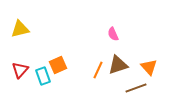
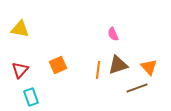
yellow triangle: rotated 24 degrees clockwise
orange line: rotated 18 degrees counterclockwise
cyan rectangle: moved 12 px left, 21 px down
brown line: moved 1 px right
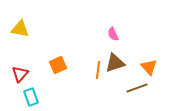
brown triangle: moved 3 px left, 2 px up
red triangle: moved 4 px down
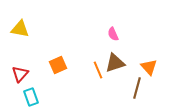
orange line: rotated 30 degrees counterclockwise
brown line: rotated 55 degrees counterclockwise
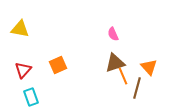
orange line: moved 25 px right, 6 px down
red triangle: moved 3 px right, 4 px up
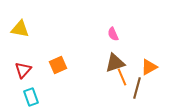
orange triangle: rotated 42 degrees clockwise
orange line: moved 1 px left, 1 px down
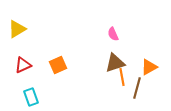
yellow triangle: moved 3 px left; rotated 42 degrees counterclockwise
red triangle: moved 5 px up; rotated 24 degrees clockwise
orange line: rotated 12 degrees clockwise
